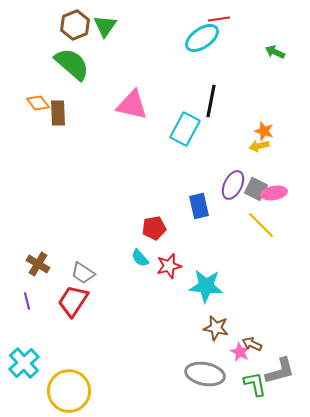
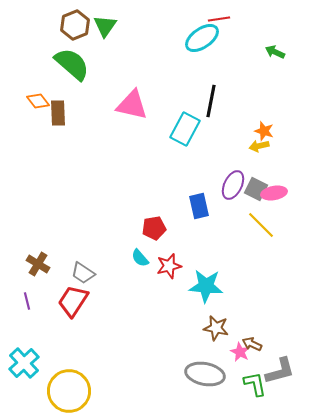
orange diamond: moved 2 px up
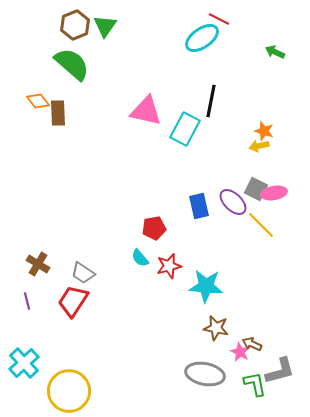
red line: rotated 35 degrees clockwise
pink triangle: moved 14 px right, 6 px down
purple ellipse: moved 17 px down; rotated 72 degrees counterclockwise
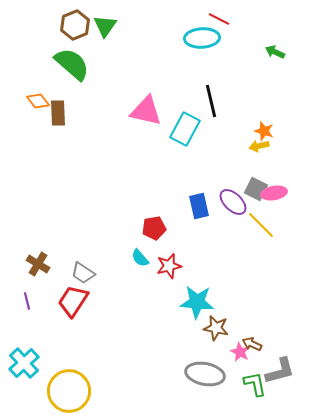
cyan ellipse: rotated 32 degrees clockwise
black line: rotated 24 degrees counterclockwise
cyan star: moved 9 px left, 16 px down
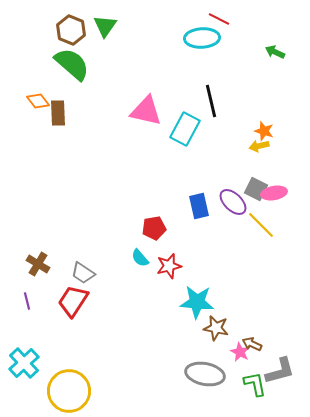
brown hexagon: moved 4 px left, 5 px down; rotated 16 degrees counterclockwise
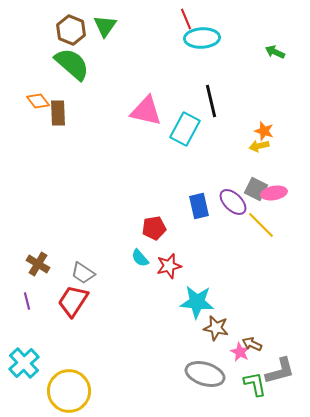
red line: moved 33 px left; rotated 40 degrees clockwise
gray ellipse: rotated 6 degrees clockwise
